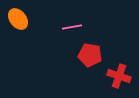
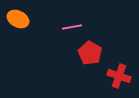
orange ellipse: rotated 25 degrees counterclockwise
red pentagon: moved 2 px up; rotated 20 degrees clockwise
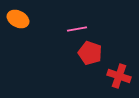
pink line: moved 5 px right, 2 px down
red pentagon: rotated 10 degrees counterclockwise
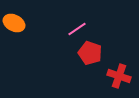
orange ellipse: moved 4 px left, 4 px down
pink line: rotated 24 degrees counterclockwise
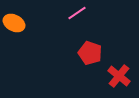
pink line: moved 16 px up
red cross: rotated 20 degrees clockwise
